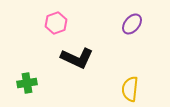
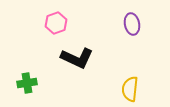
purple ellipse: rotated 50 degrees counterclockwise
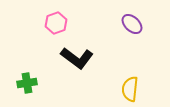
purple ellipse: rotated 35 degrees counterclockwise
black L-shape: rotated 12 degrees clockwise
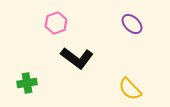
yellow semicircle: rotated 50 degrees counterclockwise
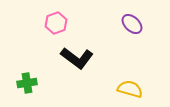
yellow semicircle: rotated 150 degrees clockwise
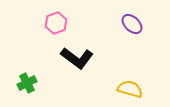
green cross: rotated 18 degrees counterclockwise
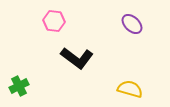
pink hexagon: moved 2 px left, 2 px up; rotated 25 degrees clockwise
green cross: moved 8 px left, 3 px down
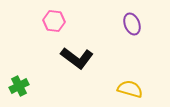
purple ellipse: rotated 25 degrees clockwise
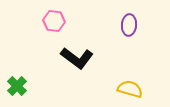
purple ellipse: moved 3 px left, 1 px down; rotated 25 degrees clockwise
green cross: moved 2 px left; rotated 18 degrees counterclockwise
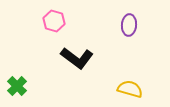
pink hexagon: rotated 10 degrees clockwise
